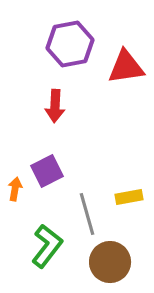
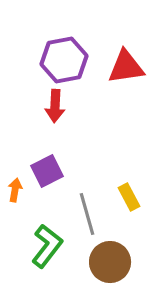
purple hexagon: moved 6 px left, 16 px down
orange arrow: moved 1 px down
yellow rectangle: rotated 72 degrees clockwise
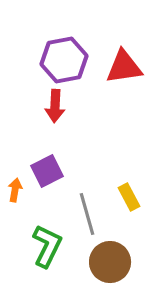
red triangle: moved 2 px left
green L-shape: rotated 12 degrees counterclockwise
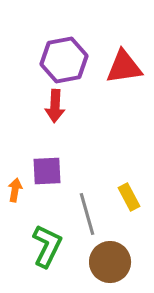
purple square: rotated 24 degrees clockwise
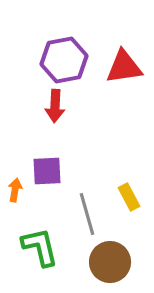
green L-shape: moved 7 px left, 1 px down; rotated 39 degrees counterclockwise
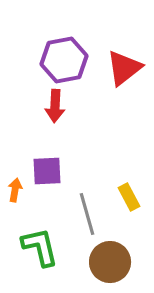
red triangle: moved 1 px down; rotated 30 degrees counterclockwise
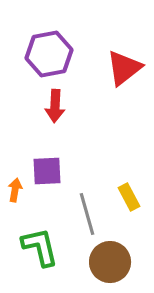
purple hexagon: moved 15 px left, 6 px up
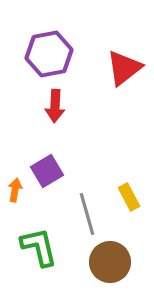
purple square: rotated 28 degrees counterclockwise
green L-shape: moved 1 px left
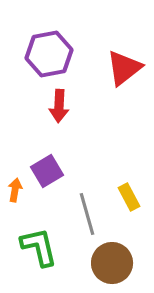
red arrow: moved 4 px right
brown circle: moved 2 px right, 1 px down
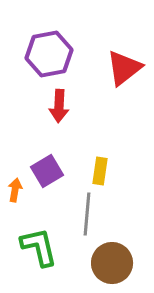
yellow rectangle: moved 29 px left, 26 px up; rotated 36 degrees clockwise
gray line: rotated 21 degrees clockwise
